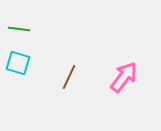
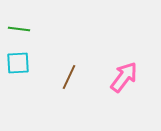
cyan square: rotated 20 degrees counterclockwise
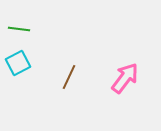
cyan square: rotated 25 degrees counterclockwise
pink arrow: moved 1 px right, 1 px down
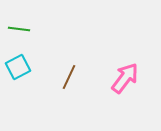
cyan square: moved 4 px down
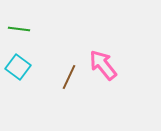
cyan square: rotated 25 degrees counterclockwise
pink arrow: moved 22 px left, 13 px up; rotated 76 degrees counterclockwise
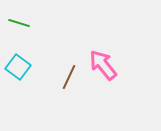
green line: moved 6 px up; rotated 10 degrees clockwise
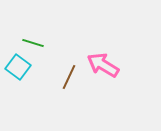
green line: moved 14 px right, 20 px down
pink arrow: rotated 20 degrees counterclockwise
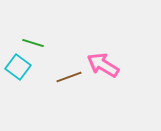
brown line: rotated 45 degrees clockwise
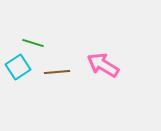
cyan square: rotated 20 degrees clockwise
brown line: moved 12 px left, 5 px up; rotated 15 degrees clockwise
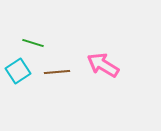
cyan square: moved 4 px down
